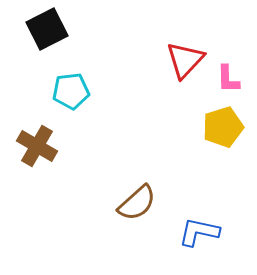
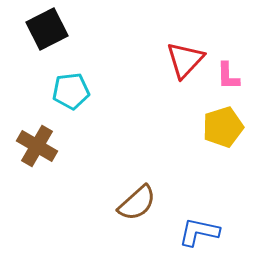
pink L-shape: moved 3 px up
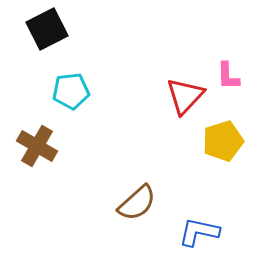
red triangle: moved 36 px down
yellow pentagon: moved 14 px down
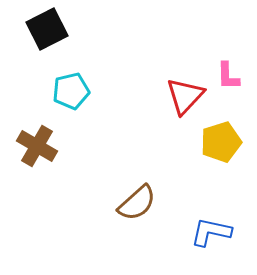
cyan pentagon: rotated 6 degrees counterclockwise
yellow pentagon: moved 2 px left, 1 px down
blue L-shape: moved 12 px right
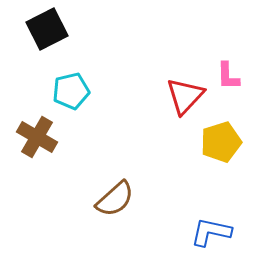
brown cross: moved 9 px up
brown semicircle: moved 22 px left, 4 px up
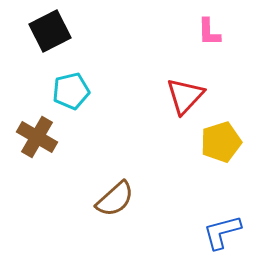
black square: moved 3 px right, 2 px down
pink L-shape: moved 19 px left, 44 px up
blue L-shape: moved 11 px right; rotated 27 degrees counterclockwise
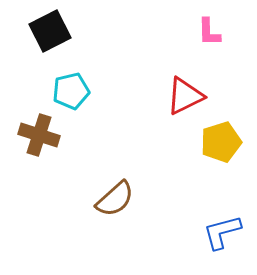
red triangle: rotated 21 degrees clockwise
brown cross: moved 2 px right, 2 px up; rotated 12 degrees counterclockwise
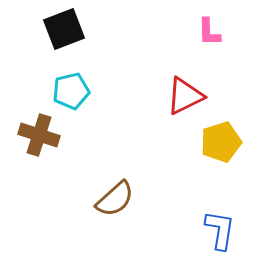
black square: moved 14 px right, 2 px up; rotated 6 degrees clockwise
blue L-shape: moved 2 px left, 2 px up; rotated 114 degrees clockwise
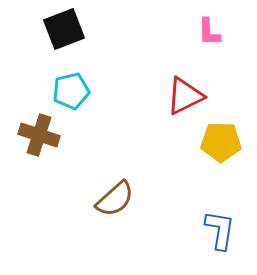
yellow pentagon: rotated 18 degrees clockwise
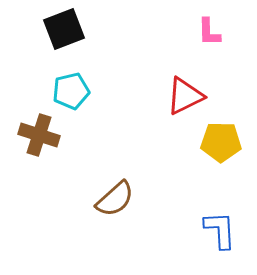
blue L-shape: rotated 12 degrees counterclockwise
